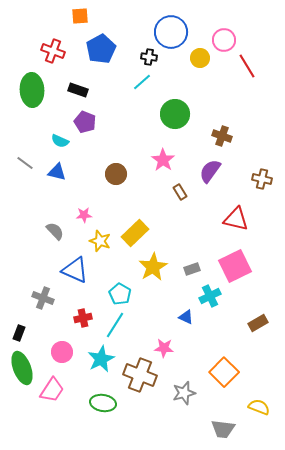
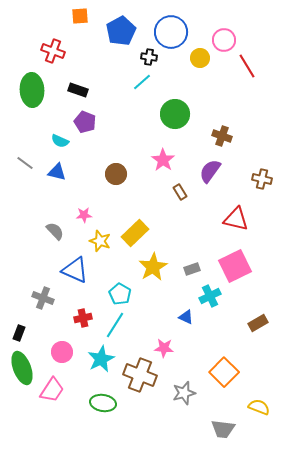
blue pentagon at (101, 49): moved 20 px right, 18 px up
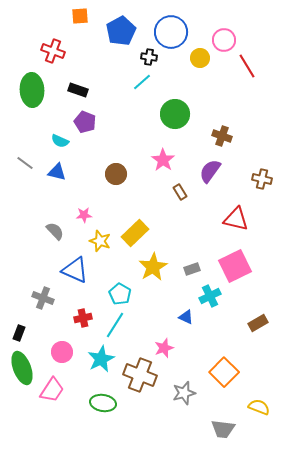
pink star at (164, 348): rotated 24 degrees counterclockwise
